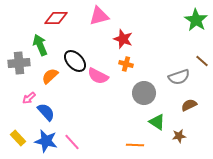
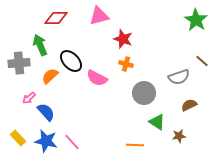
black ellipse: moved 4 px left
pink semicircle: moved 1 px left, 2 px down
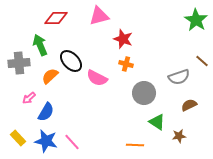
blue semicircle: rotated 72 degrees clockwise
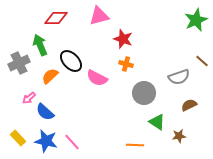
green star: rotated 15 degrees clockwise
gray cross: rotated 20 degrees counterclockwise
blue semicircle: moved 1 px left; rotated 102 degrees clockwise
